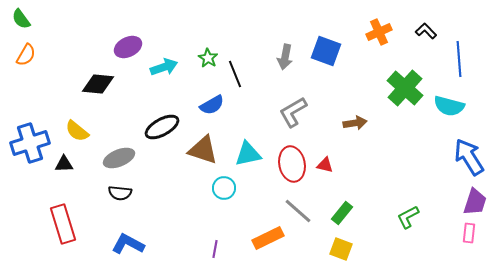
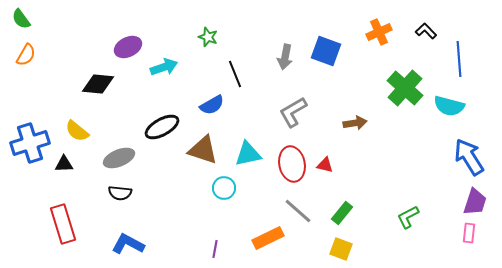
green star: moved 21 px up; rotated 12 degrees counterclockwise
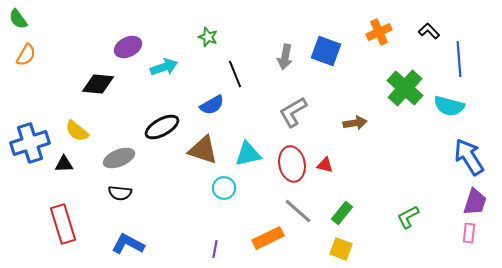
green semicircle: moved 3 px left
black L-shape: moved 3 px right
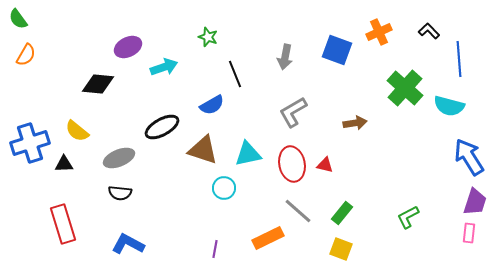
blue square: moved 11 px right, 1 px up
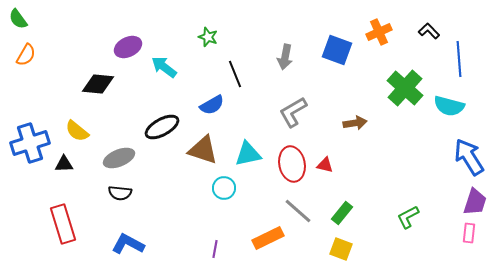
cyan arrow: rotated 124 degrees counterclockwise
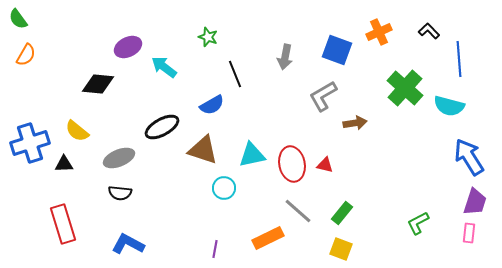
gray L-shape: moved 30 px right, 16 px up
cyan triangle: moved 4 px right, 1 px down
green L-shape: moved 10 px right, 6 px down
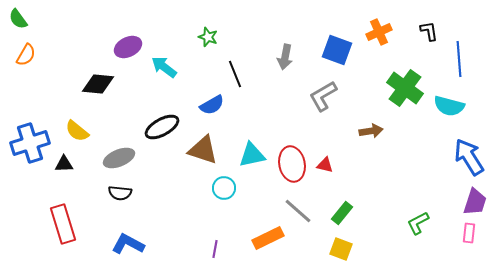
black L-shape: rotated 35 degrees clockwise
green cross: rotated 6 degrees counterclockwise
brown arrow: moved 16 px right, 8 px down
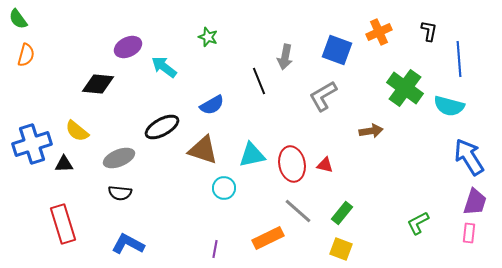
black L-shape: rotated 20 degrees clockwise
orange semicircle: rotated 15 degrees counterclockwise
black line: moved 24 px right, 7 px down
blue cross: moved 2 px right, 1 px down
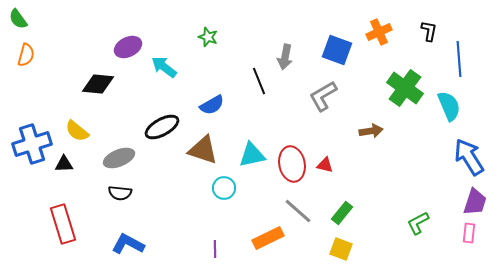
cyan semicircle: rotated 128 degrees counterclockwise
purple line: rotated 12 degrees counterclockwise
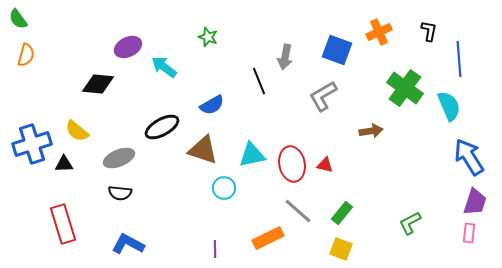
green L-shape: moved 8 px left
